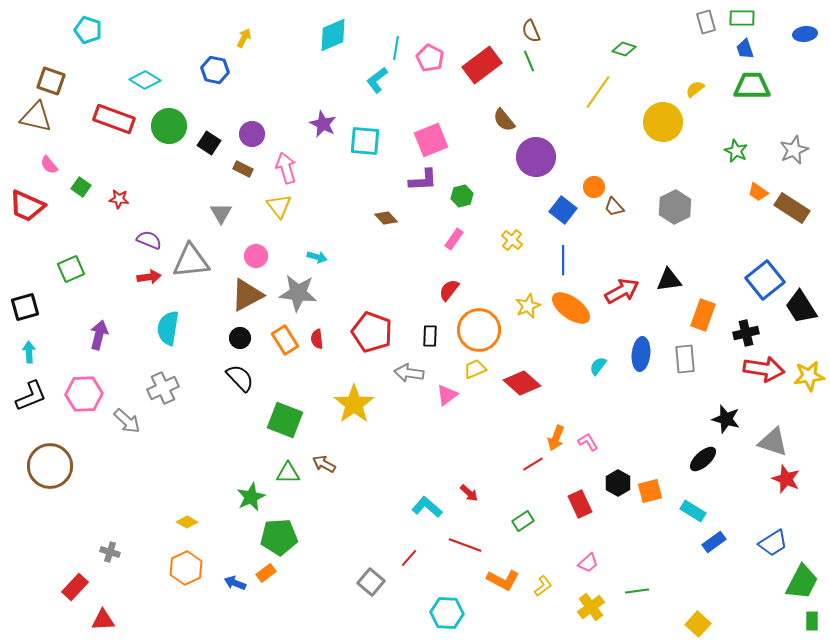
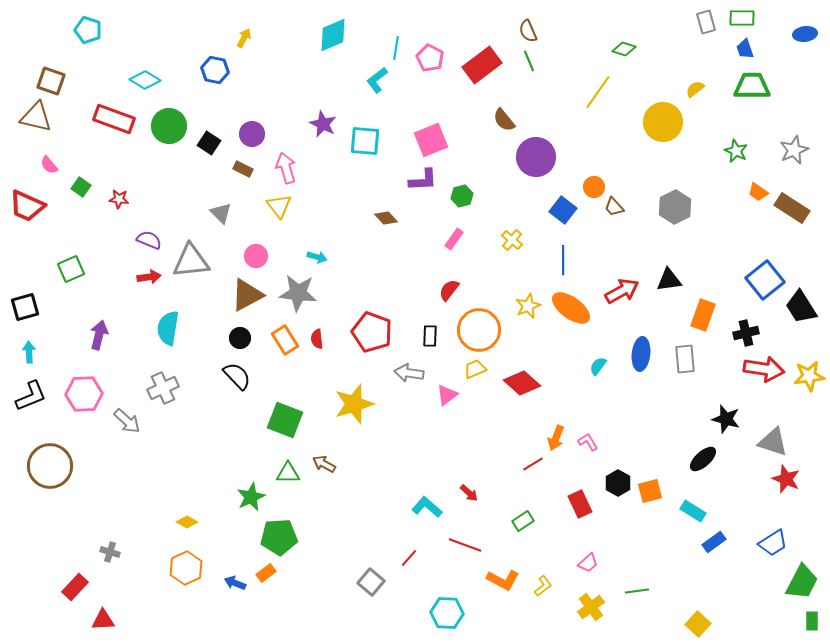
brown semicircle at (531, 31): moved 3 px left
gray triangle at (221, 213): rotated 15 degrees counterclockwise
black semicircle at (240, 378): moved 3 px left, 2 px up
yellow star at (354, 404): rotated 18 degrees clockwise
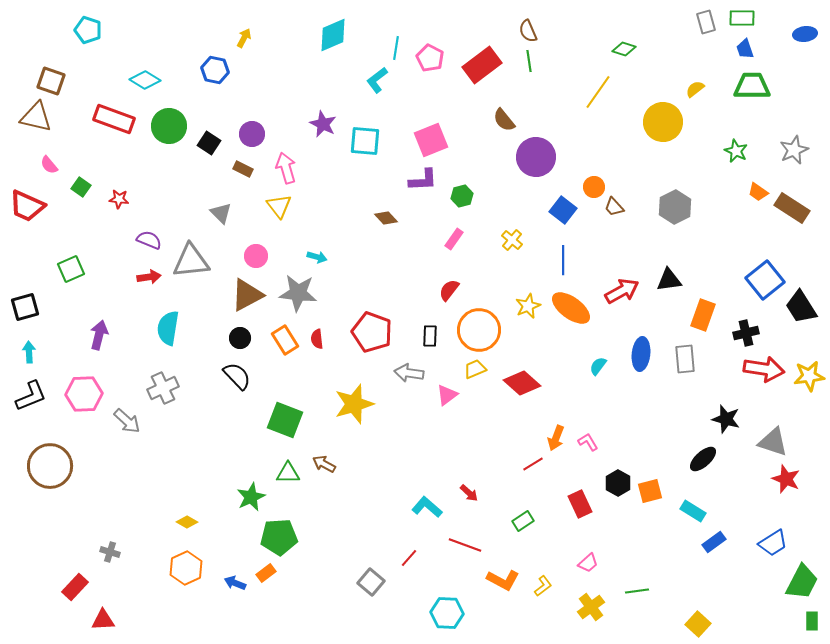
green line at (529, 61): rotated 15 degrees clockwise
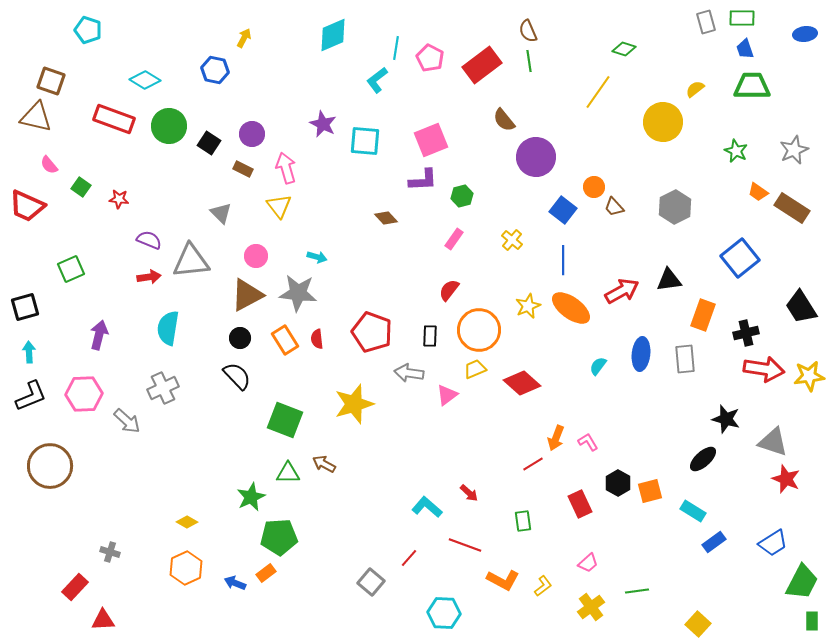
blue square at (765, 280): moved 25 px left, 22 px up
green rectangle at (523, 521): rotated 65 degrees counterclockwise
cyan hexagon at (447, 613): moved 3 px left
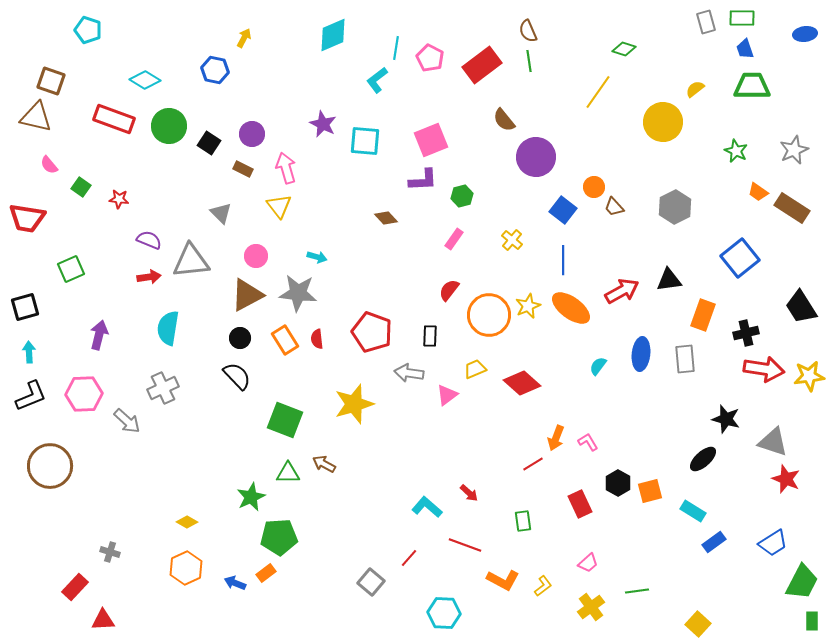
red trapezoid at (27, 206): moved 12 px down; rotated 15 degrees counterclockwise
orange circle at (479, 330): moved 10 px right, 15 px up
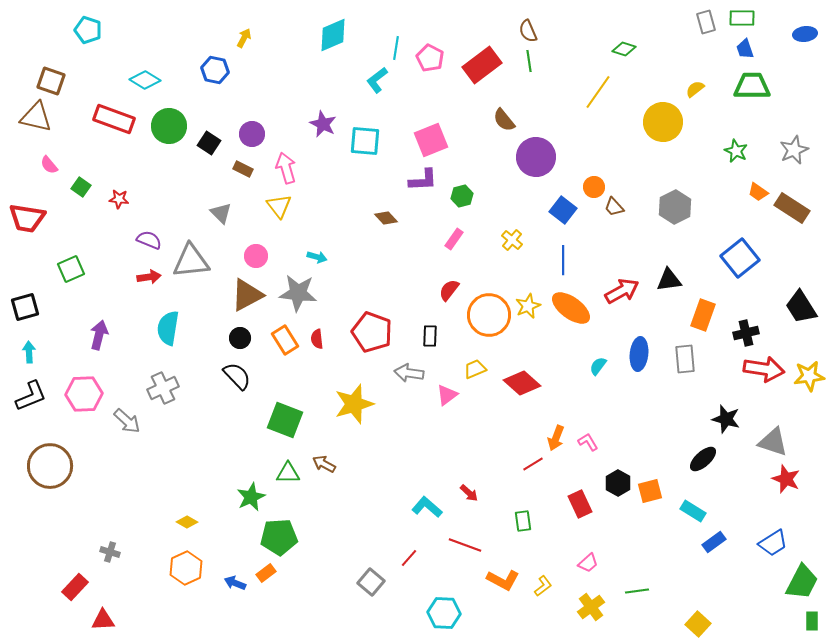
blue ellipse at (641, 354): moved 2 px left
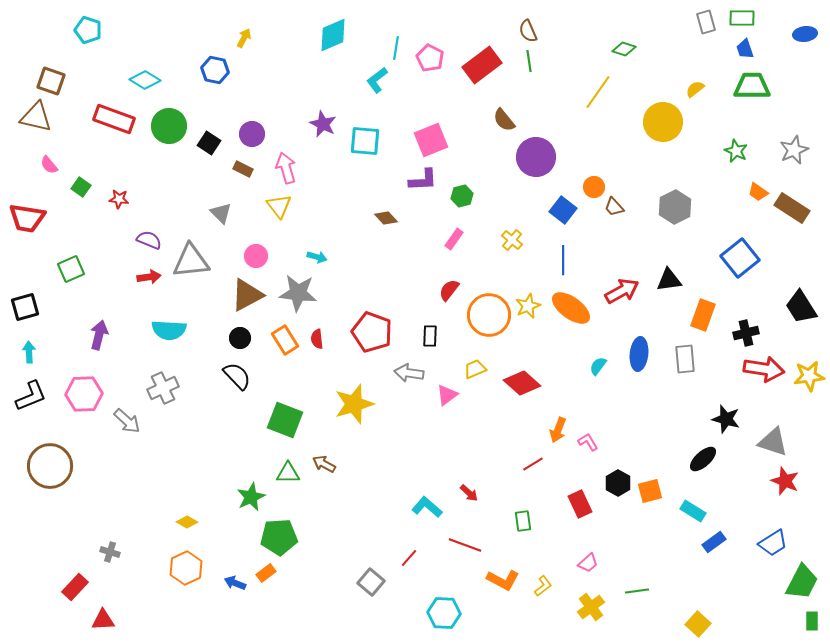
cyan semicircle at (168, 328): moved 1 px right, 2 px down; rotated 96 degrees counterclockwise
orange arrow at (556, 438): moved 2 px right, 8 px up
red star at (786, 479): moved 1 px left, 2 px down
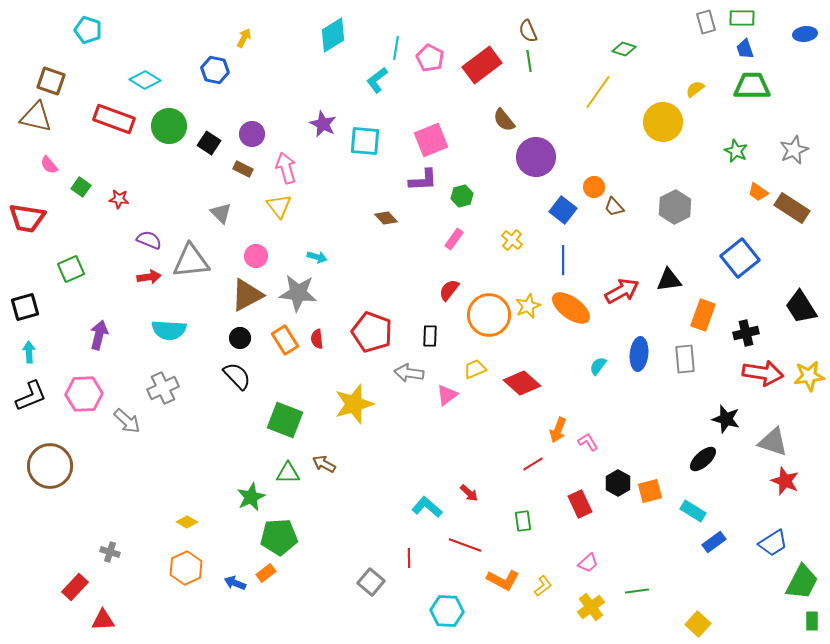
cyan diamond at (333, 35): rotated 9 degrees counterclockwise
red arrow at (764, 369): moved 1 px left, 4 px down
red line at (409, 558): rotated 42 degrees counterclockwise
cyan hexagon at (444, 613): moved 3 px right, 2 px up
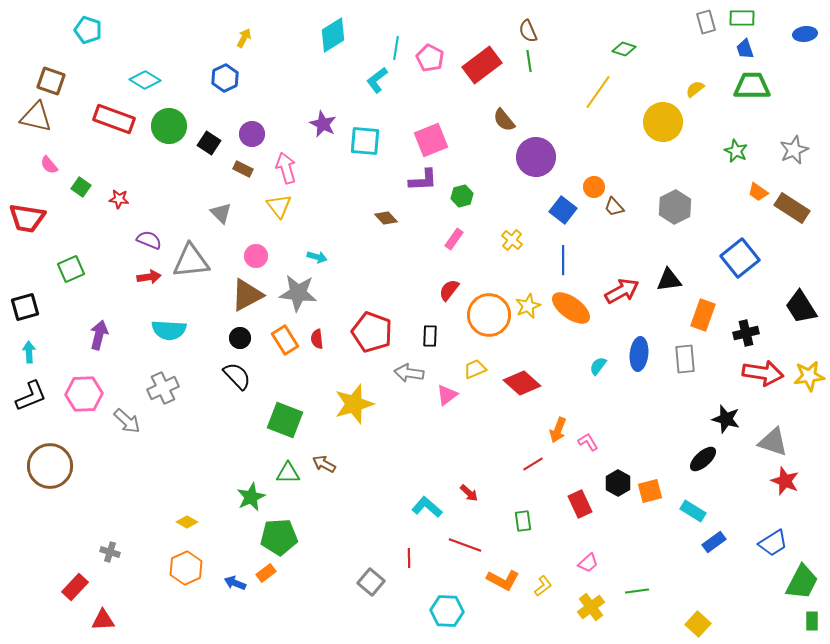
blue hexagon at (215, 70): moved 10 px right, 8 px down; rotated 24 degrees clockwise
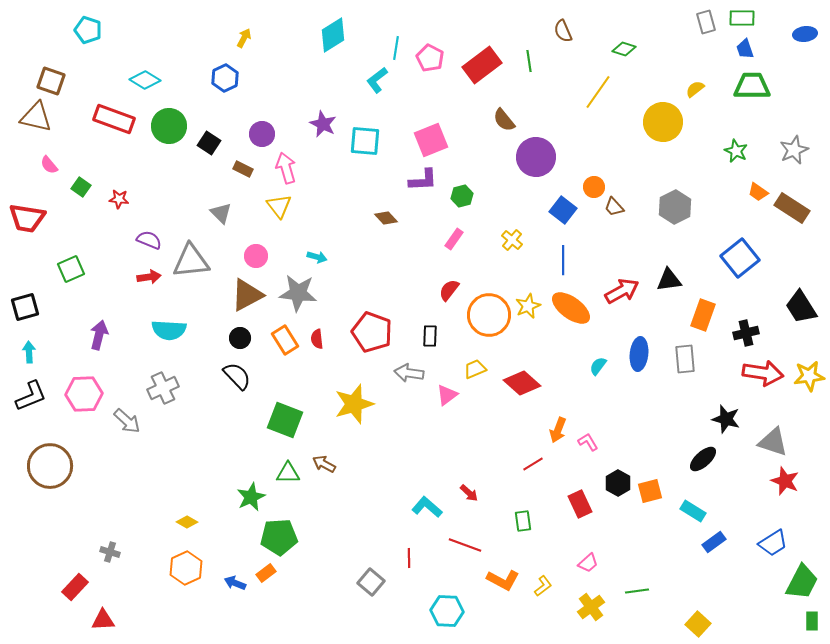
brown semicircle at (528, 31): moved 35 px right
purple circle at (252, 134): moved 10 px right
